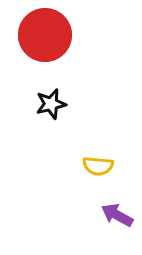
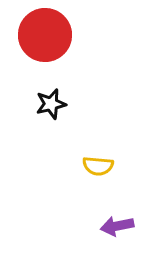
purple arrow: moved 11 px down; rotated 40 degrees counterclockwise
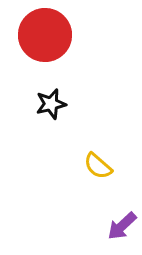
yellow semicircle: rotated 36 degrees clockwise
purple arrow: moved 5 px right; rotated 32 degrees counterclockwise
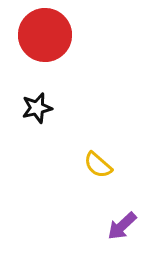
black star: moved 14 px left, 4 px down
yellow semicircle: moved 1 px up
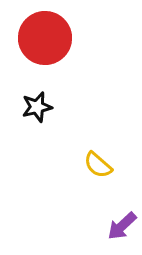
red circle: moved 3 px down
black star: moved 1 px up
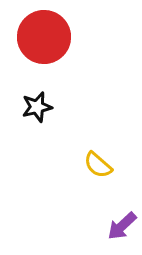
red circle: moved 1 px left, 1 px up
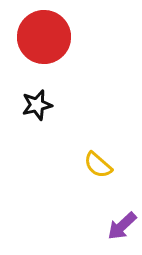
black star: moved 2 px up
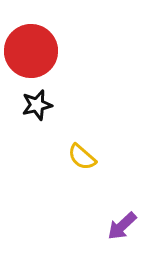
red circle: moved 13 px left, 14 px down
yellow semicircle: moved 16 px left, 8 px up
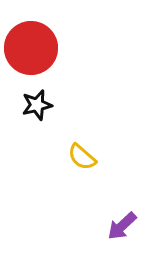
red circle: moved 3 px up
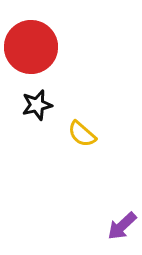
red circle: moved 1 px up
yellow semicircle: moved 23 px up
